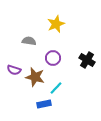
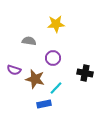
yellow star: rotated 18 degrees clockwise
black cross: moved 2 px left, 13 px down; rotated 21 degrees counterclockwise
brown star: moved 2 px down
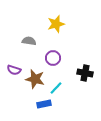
yellow star: rotated 12 degrees counterclockwise
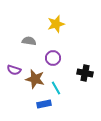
cyan line: rotated 72 degrees counterclockwise
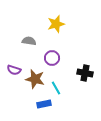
purple circle: moved 1 px left
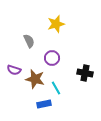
gray semicircle: rotated 56 degrees clockwise
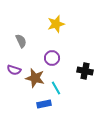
gray semicircle: moved 8 px left
black cross: moved 2 px up
brown star: moved 1 px up
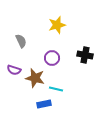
yellow star: moved 1 px right, 1 px down
black cross: moved 16 px up
cyan line: moved 1 px down; rotated 48 degrees counterclockwise
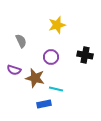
purple circle: moved 1 px left, 1 px up
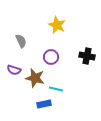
yellow star: rotated 30 degrees counterclockwise
black cross: moved 2 px right, 1 px down
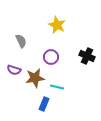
black cross: rotated 14 degrees clockwise
brown star: rotated 24 degrees counterclockwise
cyan line: moved 1 px right, 2 px up
blue rectangle: rotated 56 degrees counterclockwise
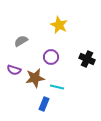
yellow star: moved 2 px right
gray semicircle: rotated 96 degrees counterclockwise
black cross: moved 3 px down
